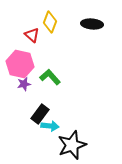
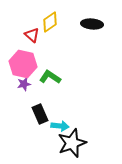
yellow diamond: rotated 35 degrees clockwise
pink hexagon: moved 3 px right
green L-shape: rotated 15 degrees counterclockwise
black rectangle: rotated 60 degrees counterclockwise
cyan arrow: moved 10 px right
black star: moved 2 px up
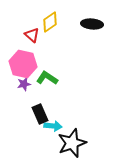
green L-shape: moved 3 px left, 1 px down
cyan arrow: moved 7 px left
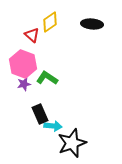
pink hexagon: rotated 8 degrees clockwise
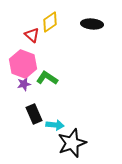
black rectangle: moved 6 px left
cyan arrow: moved 2 px right, 1 px up
